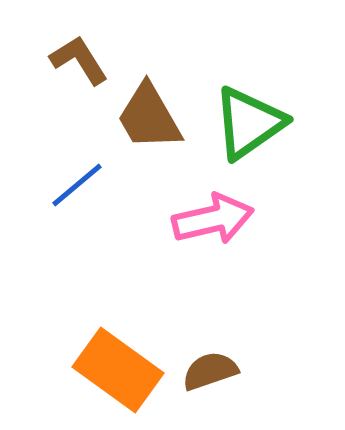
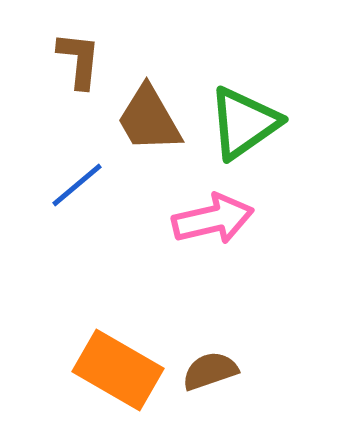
brown L-shape: rotated 38 degrees clockwise
brown trapezoid: moved 2 px down
green triangle: moved 5 px left
orange rectangle: rotated 6 degrees counterclockwise
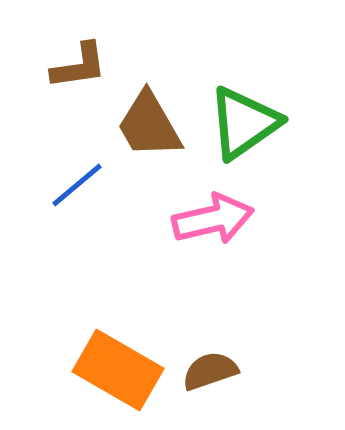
brown L-shape: moved 6 px down; rotated 76 degrees clockwise
brown trapezoid: moved 6 px down
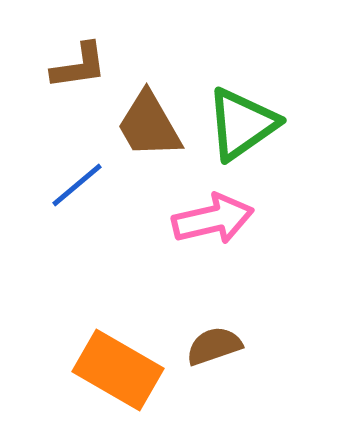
green triangle: moved 2 px left, 1 px down
brown semicircle: moved 4 px right, 25 px up
